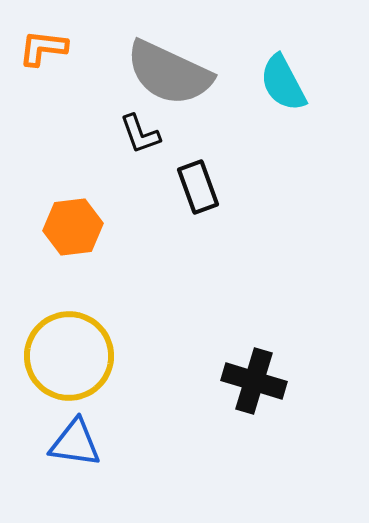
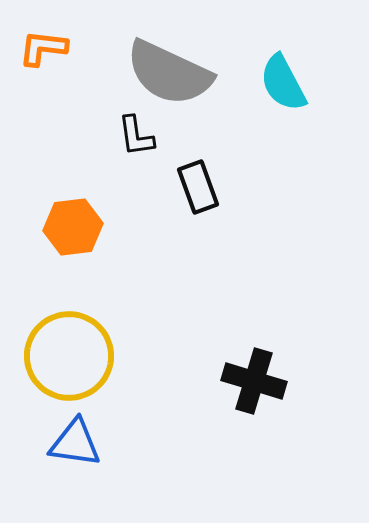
black L-shape: moved 4 px left, 2 px down; rotated 12 degrees clockwise
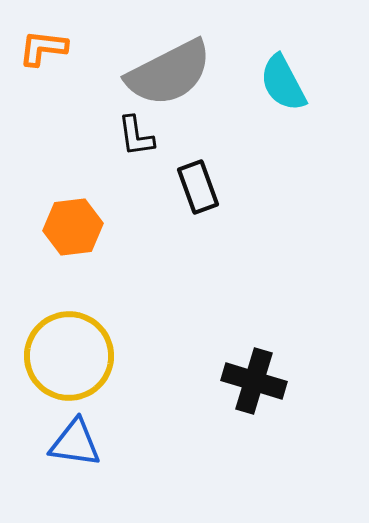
gray semicircle: rotated 52 degrees counterclockwise
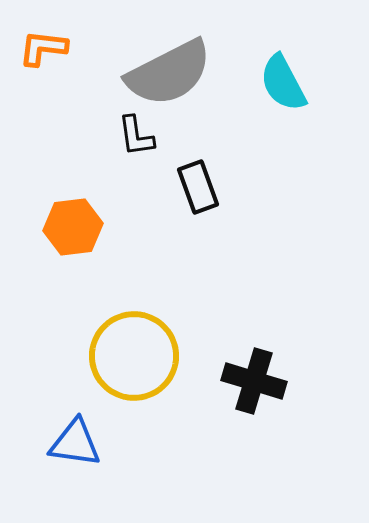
yellow circle: moved 65 px right
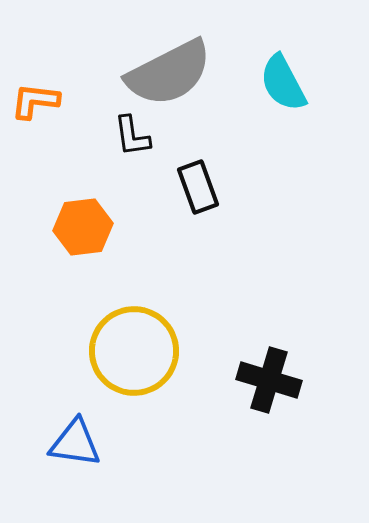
orange L-shape: moved 8 px left, 53 px down
black L-shape: moved 4 px left
orange hexagon: moved 10 px right
yellow circle: moved 5 px up
black cross: moved 15 px right, 1 px up
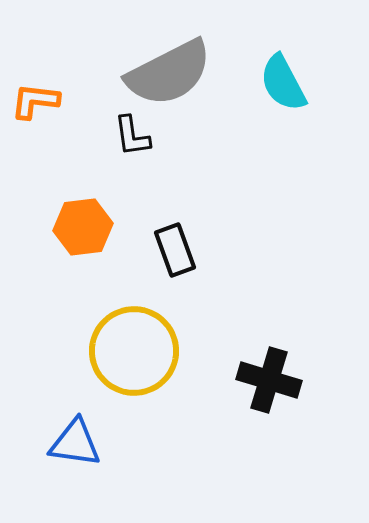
black rectangle: moved 23 px left, 63 px down
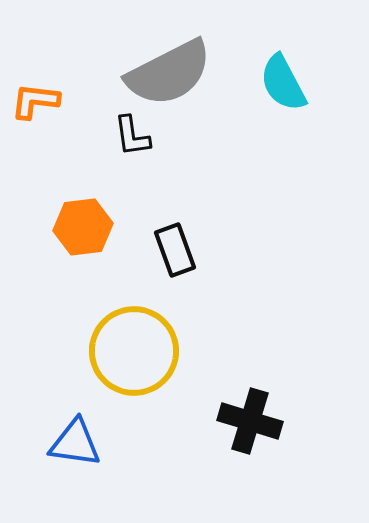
black cross: moved 19 px left, 41 px down
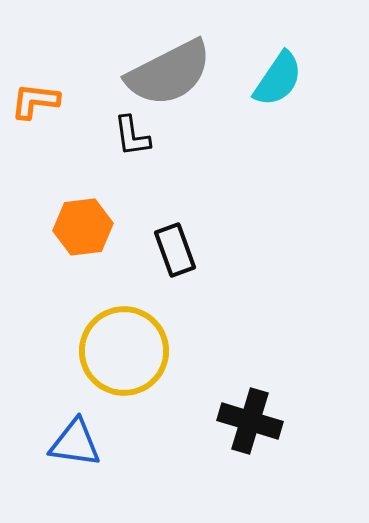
cyan semicircle: moved 5 px left, 4 px up; rotated 118 degrees counterclockwise
yellow circle: moved 10 px left
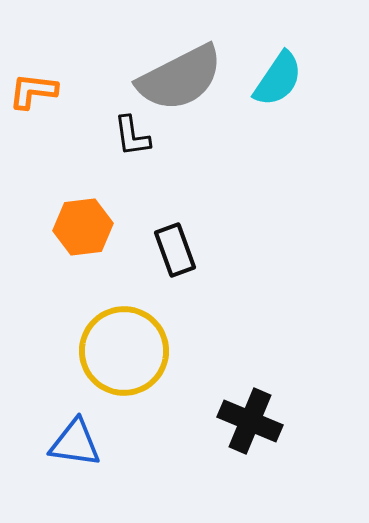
gray semicircle: moved 11 px right, 5 px down
orange L-shape: moved 2 px left, 10 px up
black cross: rotated 6 degrees clockwise
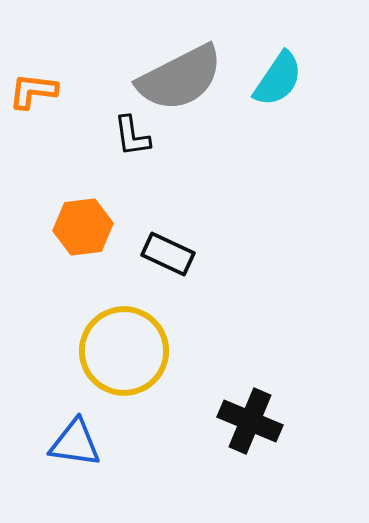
black rectangle: moved 7 px left, 4 px down; rotated 45 degrees counterclockwise
